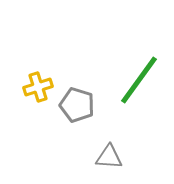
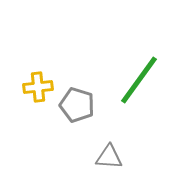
yellow cross: rotated 12 degrees clockwise
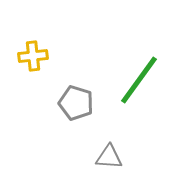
yellow cross: moved 5 px left, 31 px up
gray pentagon: moved 1 px left, 2 px up
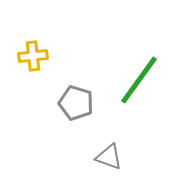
gray triangle: rotated 16 degrees clockwise
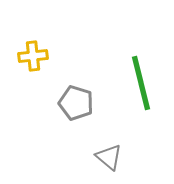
green line: moved 2 px right, 3 px down; rotated 50 degrees counterclockwise
gray triangle: rotated 20 degrees clockwise
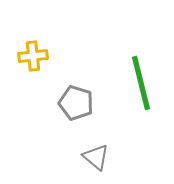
gray triangle: moved 13 px left
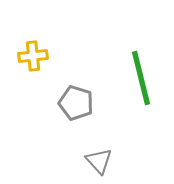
green line: moved 5 px up
gray triangle: moved 3 px right, 4 px down; rotated 8 degrees clockwise
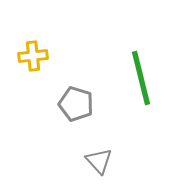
gray pentagon: moved 1 px down
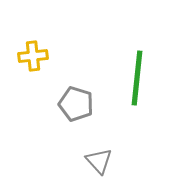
green line: moved 4 px left; rotated 20 degrees clockwise
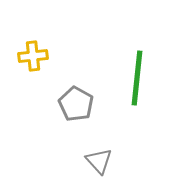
gray pentagon: rotated 12 degrees clockwise
